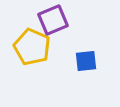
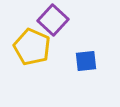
purple square: rotated 24 degrees counterclockwise
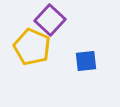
purple square: moved 3 px left
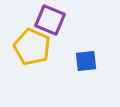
purple square: rotated 20 degrees counterclockwise
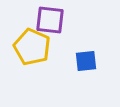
purple square: rotated 16 degrees counterclockwise
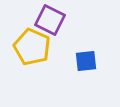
purple square: rotated 20 degrees clockwise
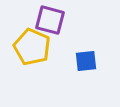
purple square: rotated 12 degrees counterclockwise
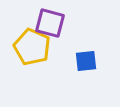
purple square: moved 3 px down
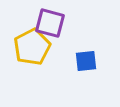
yellow pentagon: rotated 21 degrees clockwise
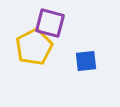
yellow pentagon: moved 2 px right
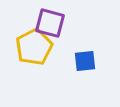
blue square: moved 1 px left
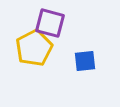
yellow pentagon: moved 1 px down
